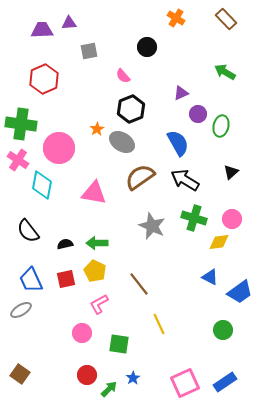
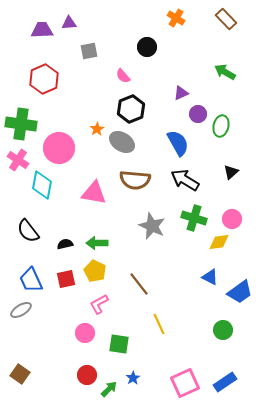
brown semicircle at (140, 177): moved 5 px left, 3 px down; rotated 140 degrees counterclockwise
pink circle at (82, 333): moved 3 px right
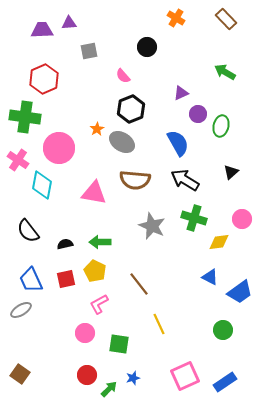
green cross at (21, 124): moved 4 px right, 7 px up
pink circle at (232, 219): moved 10 px right
green arrow at (97, 243): moved 3 px right, 1 px up
blue star at (133, 378): rotated 16 degrees clockwise
pink square at (185, 383): moved 7 px up
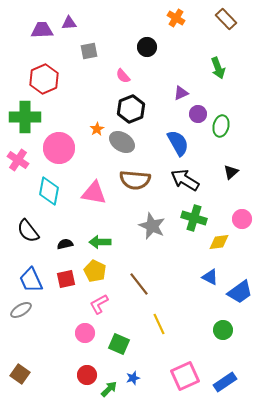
green arrow at (225, 72): moved 7 px left, 4 px up; rotated 140 degrees counterclockwise
green cross at (25, 117): rotated 8 degrees counterclockwise
cyan diamond at (42, 185): moved 7 px right, 6 px down
green square at (119, 344): rotated 15 degrees clockwise
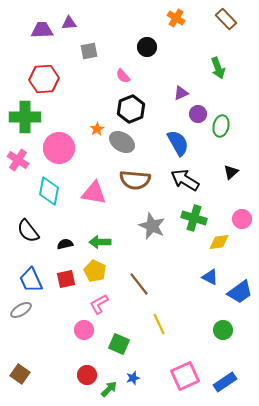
red hexagon at (44, 79): rotated 20 degrees clockwise
pink circle at (85, 333): moved 1 px left, 3 px up
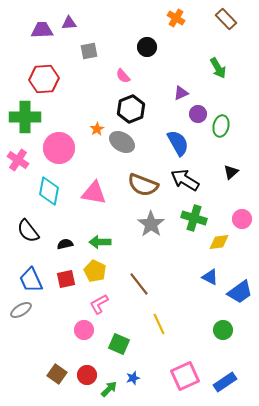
green arrow at (218, 68): rotated 10 degrees counterclockwise
brown semicircle at (135, 180): moved 8 px right, 5 px down; rotated 16 degrees clockwise
gray star at (152, 226): moved 1 px left, 2 px up; rotated 12 degrees clockwise
brown square at (20, 374): moved 37 px right
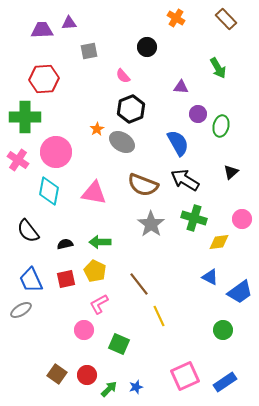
purple triangle at (181, 93): moved 6 px up; rotated 28 degrees clockwise
pink circle at (59, 148): moved 3 px left, 4 px down
yellow line at (159, 324): moved 8 px up
blue star at (133, 378): moved 3 px right, 9 px down
